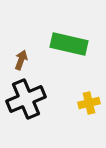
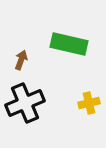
black cross: moved 1 px left, 4 px down
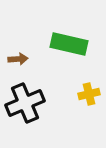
brown arrow: moved 3 px left, 1 px up; rotated 66 degrees clockwise
yellow cross: moved 9 px up
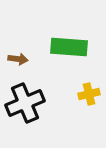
green rectangle: moved 3 px down; rotated 9 degrees counterclockwise
brown arrow: rotated 12 degrees clockwise
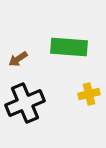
brown arrow: rotated 138 degrees clockwise
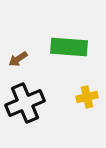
yellow cross: moved 2 px left, 3 px down
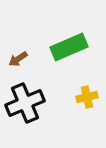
green rectangle: rotated 27 degrees counterclockwise
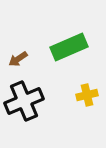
yellow cross: moved 2 px up
black cross: moved 1 px left, 2 px up
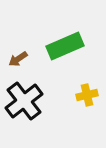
green rectangle: moved 4 px left, 1 px up
black cross: rotated 15 degrees counterclockwise
